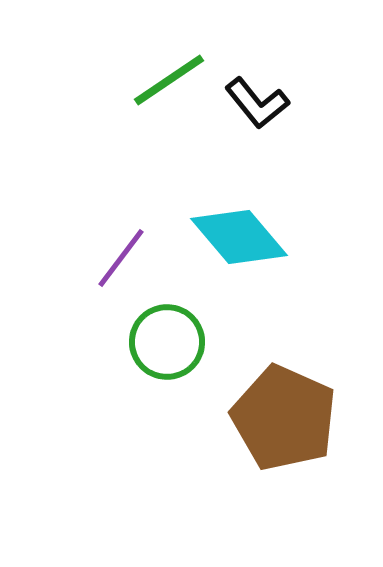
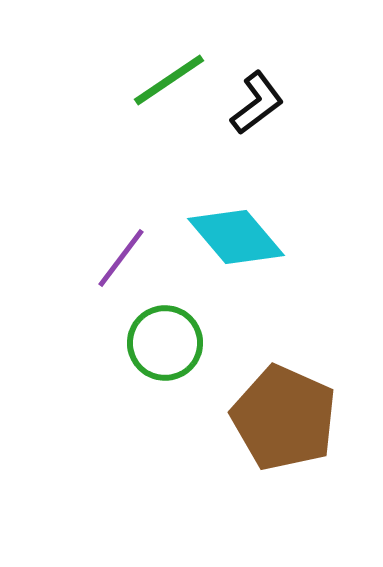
black L-shape: rotated 88 degrees counterclockwise
cyan diamond: moved 3 px left
green circle: moved 2 px left, 1 px down
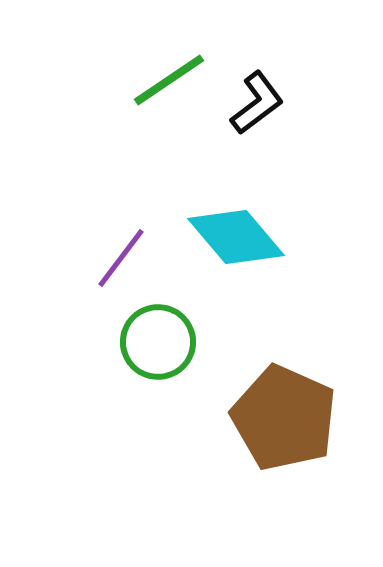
green circle: moved 7 px left, 1 px up
